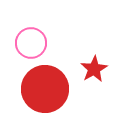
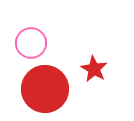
red star: rotated 12 degrees counterclockwise
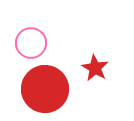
red star: moved 1 px right, 1 px up
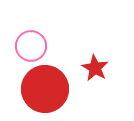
pink circle: moved 3 px down
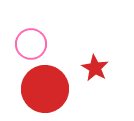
pink circle: moved 2 px up
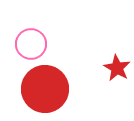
red star: moved 22 px right
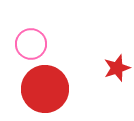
red star: rotated 24 degrees clockwise
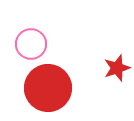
red circle: moved 3 px right, 1 px up
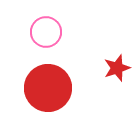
pink circle: moved 15 px right, 12 px up
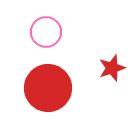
red star: moved 5 px left
